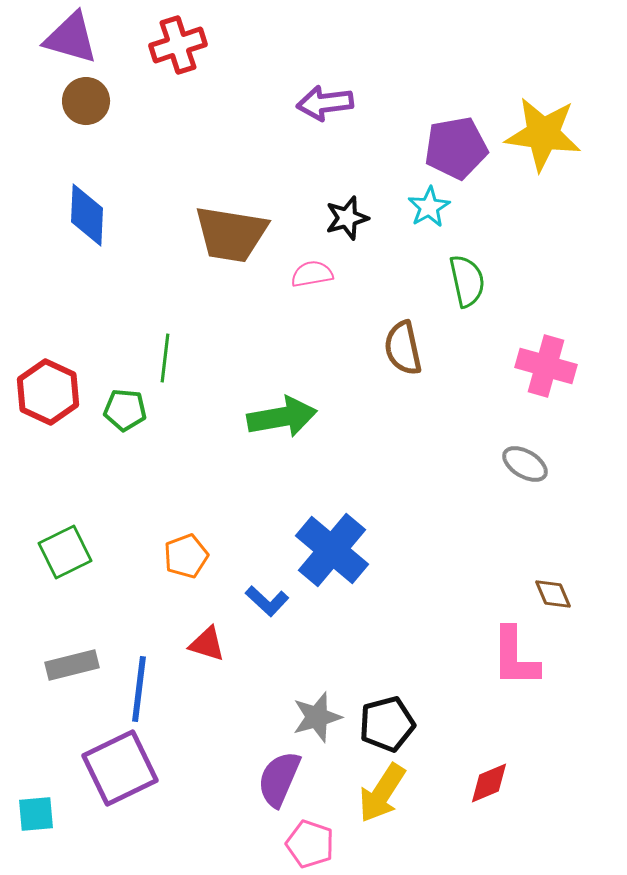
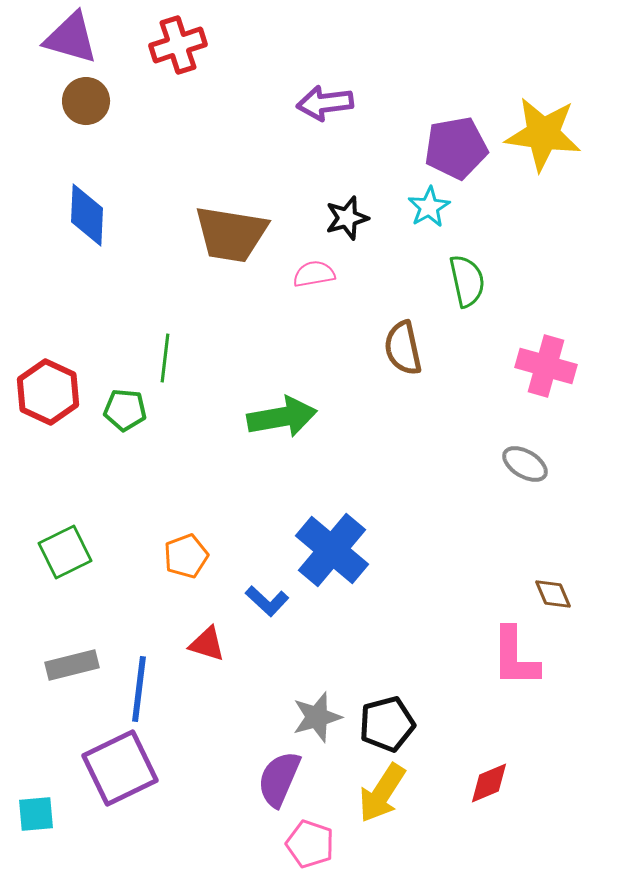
pink semicircle: moved 2 px right
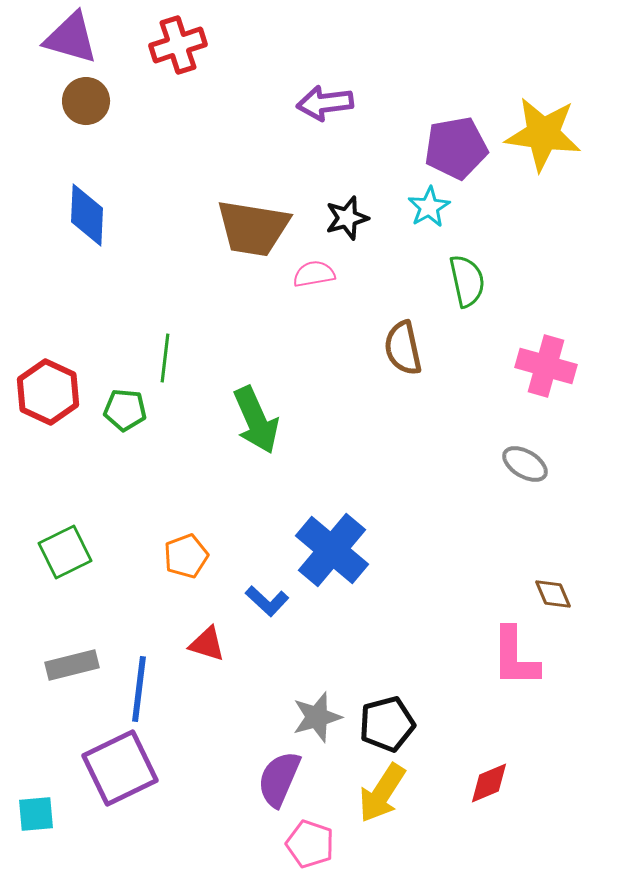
brown trapezoid: moved 22 px right, 6 px up
green arrow: moved 26 px left, 3 px down; rotated 76 degrees clockwise
